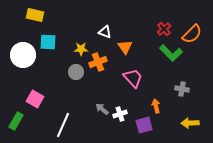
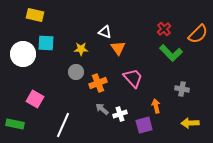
orange semicircle: moved 6 px right
cyan square: moved 2 px left, 1 px down
orange triangle: moved 7 px left, 1 px down
white circle: moved 1 px up
orange cross: moved 21 px down
green rectangle: moved 1 px left, 3 px down; rotated 72 degrees clockwise
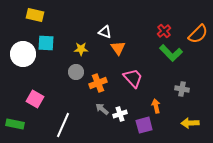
red cross: moved 2 px down
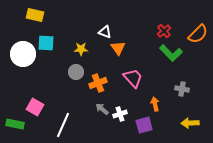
pink square: moved 8 px down
orange arrow: moved 1 px left, 2 px up
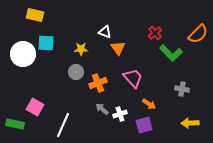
red cross: moved 9 px left, 2 px down
orange arrow: moved 6 px left; rotated 136 degrees clockwise
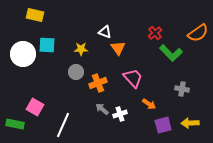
orange semicircle: moved 1 px up; rotated 10 degrees clockwise
cyan square: moved 1 px right, 2 px down
purple square: moved 19 px right
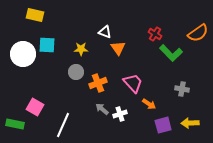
red cross: moved 1 px down; rotated 16 degrees counterclockwise
pink trapezoid: moved 5 px down
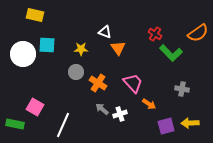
orange cross: rotated 36 degrees counterclockwise
purple square: moved 3 px right, 1 px down
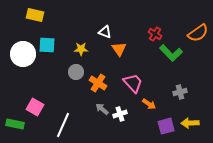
orange triangle: moved 1 px right, 1 px down
gray cross: moved 2 px left, 3 px down; rotated 24 degrees counterclockwise
